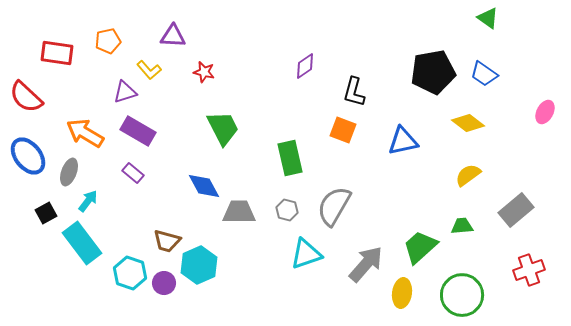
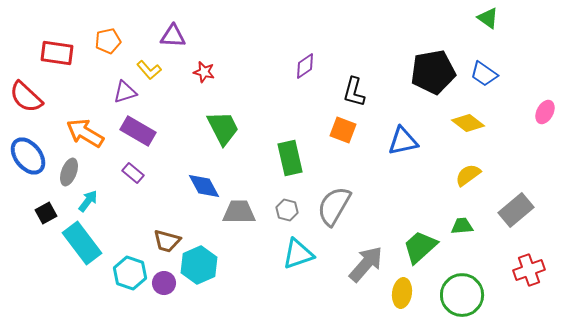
cyan triangle at (306, 254): moved 8 px left
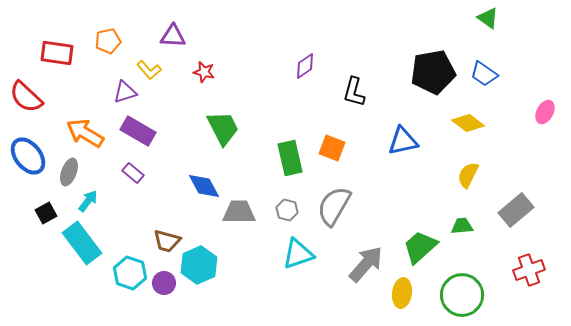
orange square at (343, 130): moved 11 px left, 18 px down
yellow semicircle at (468, 175): rotated 28 degrees counterclockwise
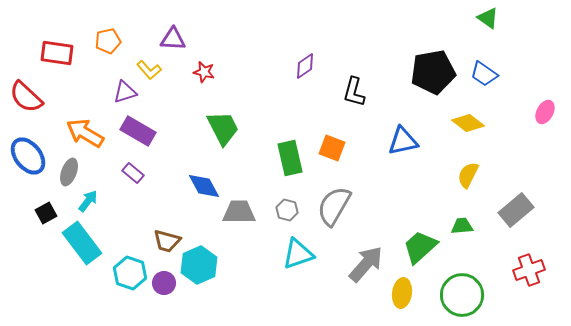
purple triangle at (173, 36): moved 3 px down
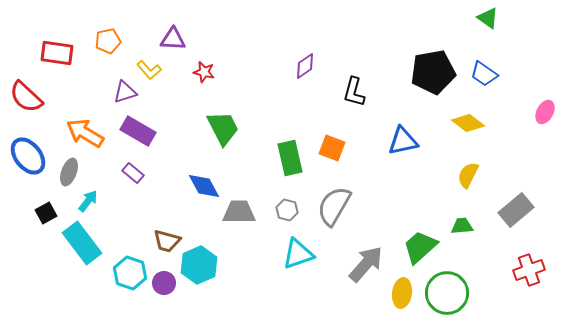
green circle at (462, 295): moved 15 px left, 2 px up
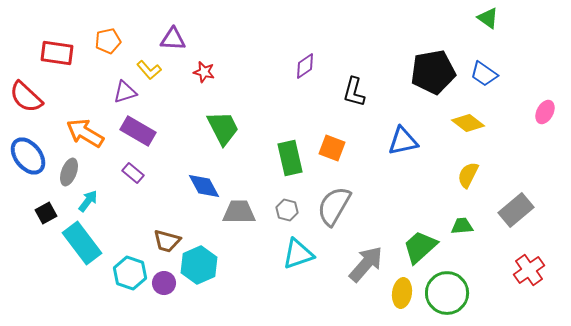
red cross at (529, 270): rotated 16 degrees counterclockwise
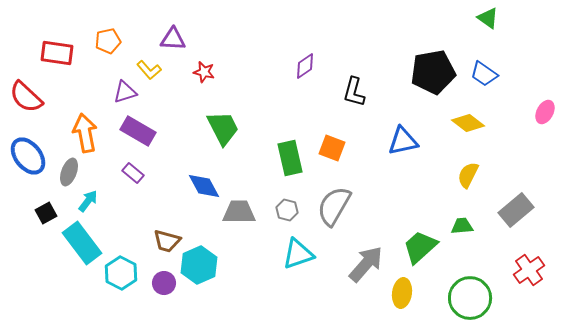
orange arrow at (85, 133): rotated 48 degrees clockwise
cyan hexagon at (130, 273): moved 9 px left; rotated 8 degrees clockwise
green circle at (447, 293): moved 23 px right, 5 px down
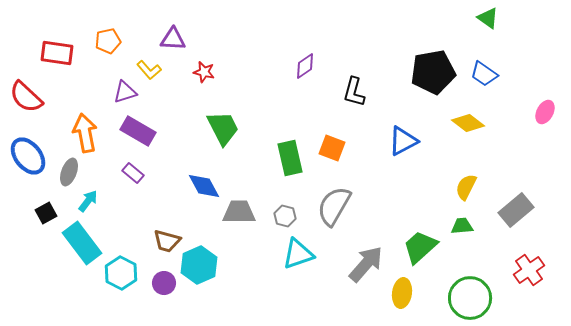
blue triangle at (403, 141): rotated 16 degrees counterclockwise
yellow semicircle at (468, 175): moved 2 px left, 12 px down
gray hexagon at (287, 210): moved 2 px left, 6 px down
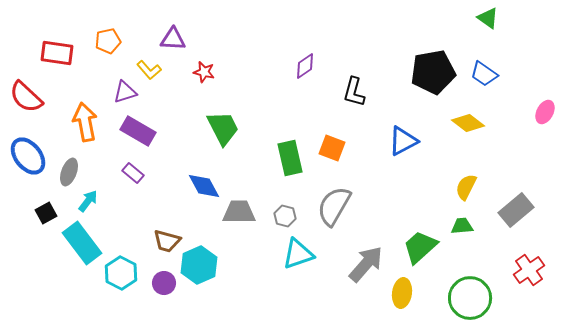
orange arrow at (85, 133): moved 11 px up
